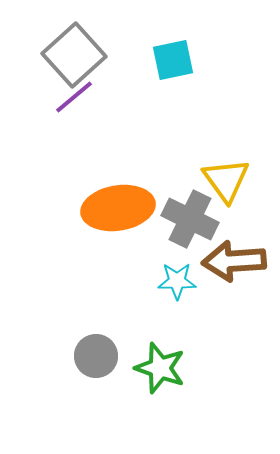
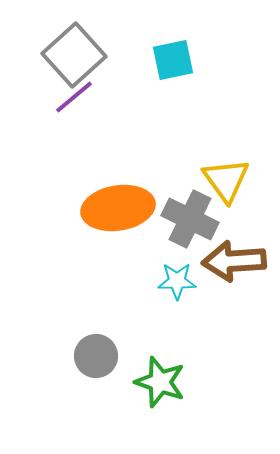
green star: moved 14 px down
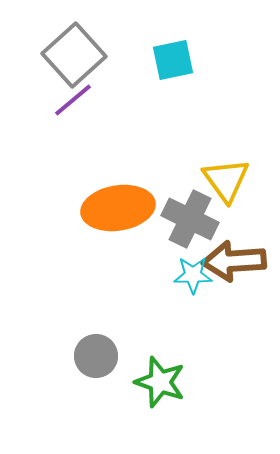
purple line: moved 1 px left, 3 px down
cyan star: moved 16 px right, 6 px up
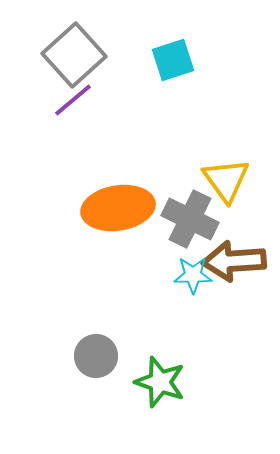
cyan square: rotated 6 degrees counterclockwise
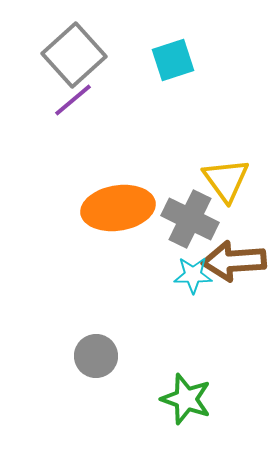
green star: moved 26 px right, 17 px down
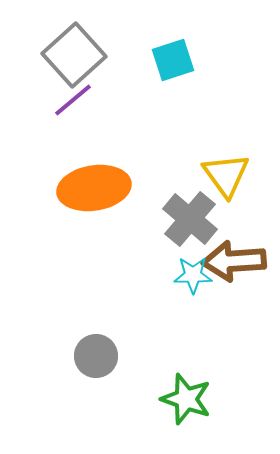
yellow triangle: moved 5 px up
orange ellipse: moved 24 px left, 20 px up
gray cross: rotated 14 degrees clockwise
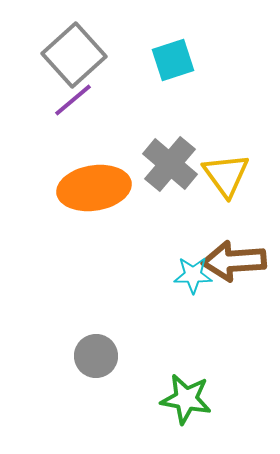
gray cross: moved 20 px left, 55 px up
green star: rotated 9 degrees counterclockwise
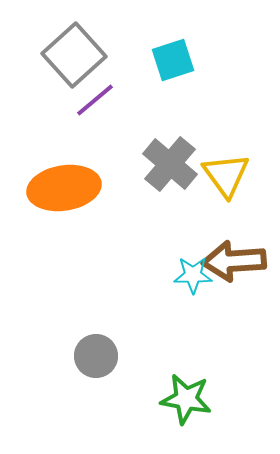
purple line: moved 22 px right
orange ellipse: moved 30 px left
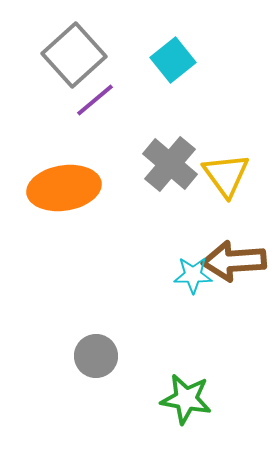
cyan square: rotated 21 degrees counterclockwise
